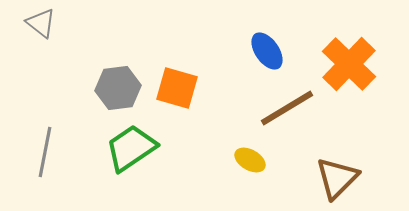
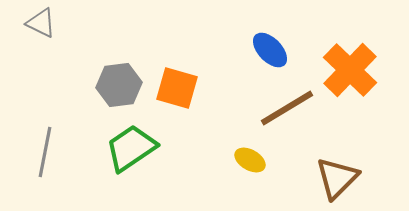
gray triangle: rotated 12 degrees counterclockwise
blue ellipse: moved 3 px right, 1 px up; rotated 9 degrees counterclockwise
orange cross: moved 1 px right, 6 px down
gray hexagon: moved 1 px right, 3 px up
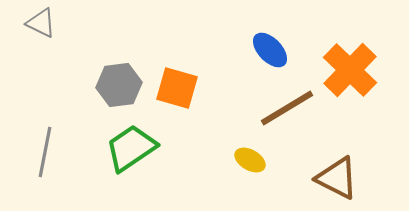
brown triangle: rotated 48 degrees counterclockwise
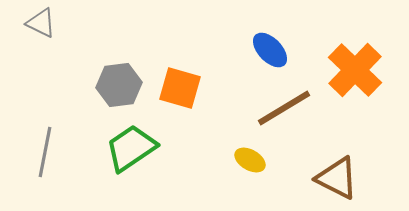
orange cross: moved 5 px right
orange square: moved 3 px right
brown line: moved 3 px left
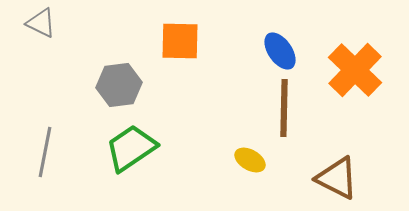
blue ellipse: moved 10 px right, 1 px down; rotated 9 degrees clockwise
orange square: moved 47 px up; rotated 15 degrees counterclockwise
brown line: rotated 58 degrees counterclockwise
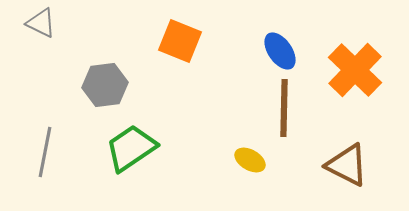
orange square: rotated 21 degrees clockwise
gray hexagon: moved 14 px left
brown triangle: moved 10 px right, 13 px up
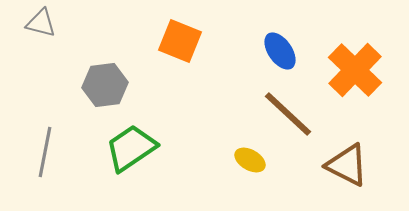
gray triangle: rotated 12 degrees counterclockwise
brown line: moved 4 px right, 6 px down; rotated 48 degrees counterclockwise
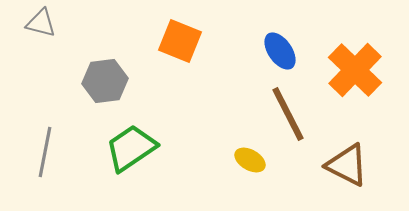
gray hexagon: moved 4 px up
brown line: rotated 20 degrees clockwise
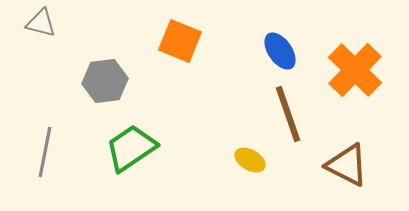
brown line: rotated 8 degrees clockwise
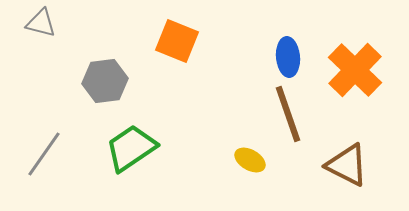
orange square: moved 3 px left
blue ellipse: moved 8 px right, 6 px down; rotated 30 degrees clockwise
gray line: moved 1 px left, 2 px down; rotated 24 degrees clockwise
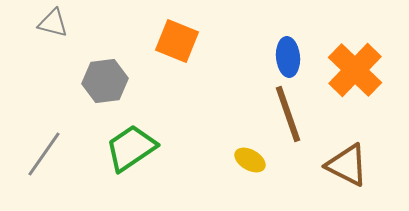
gray triangle: moved 12 px right
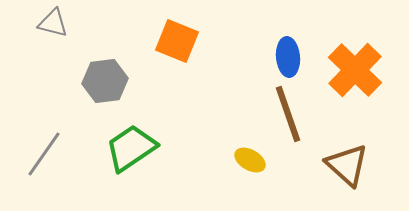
brown triangle: rotated 15 degrees clockwise
